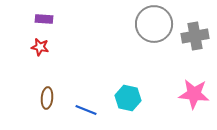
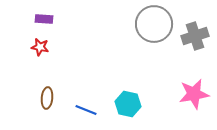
gray cross: rotated 8 degrees counterclockwise
pink star: rotated 16 degrees counterclockwise
cyan hexagon: moved 6 px down
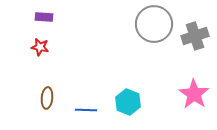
purple rectangle: moved 2 px up
pink star: rotated 28 degrees counterclockwise
cyan hexagon: moved 2 px up; rotated 10 degrees clockwise
blue line: rotated 20 degrees counterclockwise
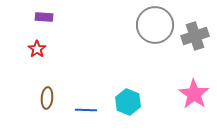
gray circle: moved 1 px right, 1 px down
red star: moved 3 px left, 2 px down; rotated 24 degrees clockwise
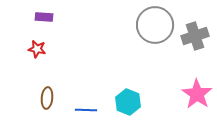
red star: rotated 24 degrees counterclockwise
pink star: moved 3 px right
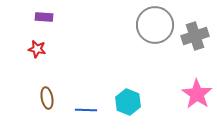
brown ellipse: rotated 15 degrees counterclockwise
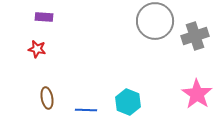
gray circle: moved 4 px up
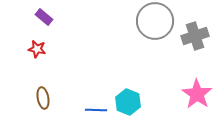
purple rectangle: rotated 36 degrees clockwise
brown ellipse: moved 4 px left
blue line: moved 10 px right
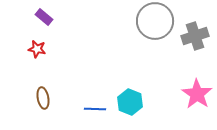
cyan hexagon: moved 2 px right
blue line: moved 1 px left, 1 px up
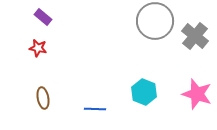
purple rectangle: moved 1 px left
gray cross: rotated 32 degrees counterclockwise
red star: moved 1 px right, 1 px up
pink star: rotated 16 degrees counterclockwise
cyan hexagon: moved 14 px right, 10 px up
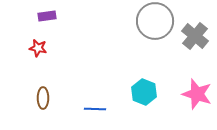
purple rectangle: moved 4 px right, 1 px up; rotated 48 degrees counterclockwise
brown ellipse: rotated 10 degrees clockwise
